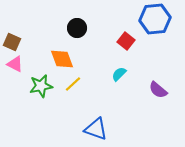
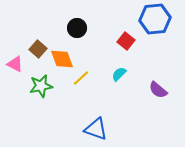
brown square: moved 26 px right, 7 px down; rotated 18 degrees clockwise
yellow line: moved 8 px right, 6 px up
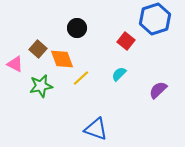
blue hexagon: rotated 12 degrees counterclockwise
purple semicircle: rotated 96 degrees clockwise
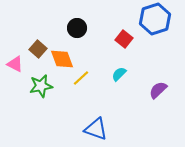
red square: moved 2 px left, 2 px up
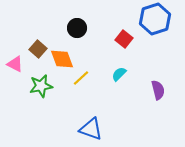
purple semicircle: rotated 120 degrees clockwise
blue triangle: moved 5 px left
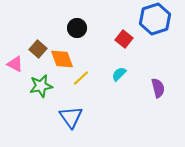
purple semicircle: moved 2 px up
blue triangle: moved 20 px left, 12 px up; rotated 35 degrees clockwise
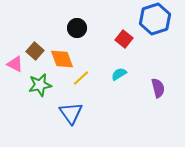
brown square: moved 3 px left, 2 px down
cyan semicircle: rotated 14 degrees clockwise
green star: moved 1 px left, 1 px up
blue triangle: moved 4 px up
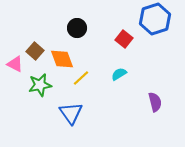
purple semicircle: moved 3 px left, 14 px down
